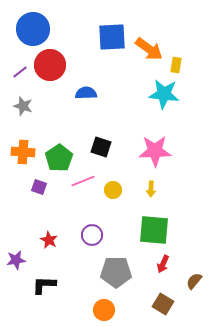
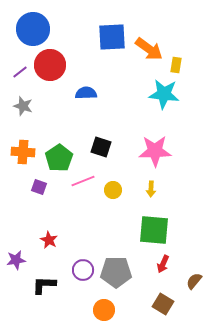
purple circle: moved 9 px left, 35 px down
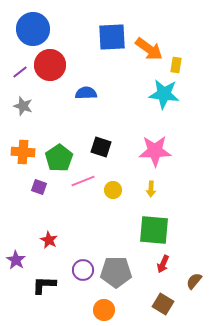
purple star: rotated 30 degrees counterclockwise
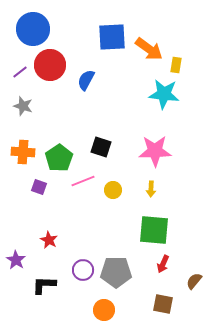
blue semicircle: moved 13 px up; rotated 60 degrees counterclockwise
brown square: rotated 20 degrees counterclockwise
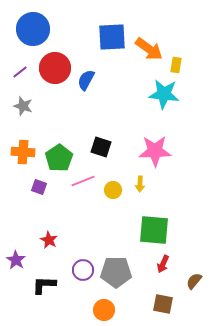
red circle: moved 5 px right, 3 px down
yellow arrow: moved 11 px left, 5 px up
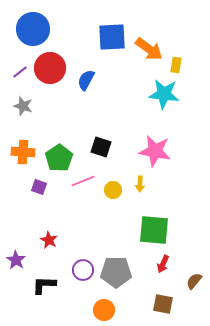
red circle: moved 5 px left
pink star: rotated 12 degrees clockwise
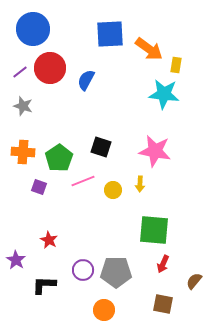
blue square: moved 2 px left, 3 px up
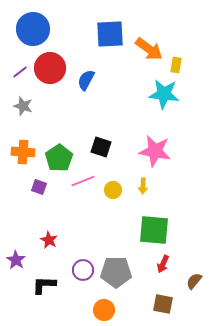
yellow arrow: moved 3 px right, 2 px down
